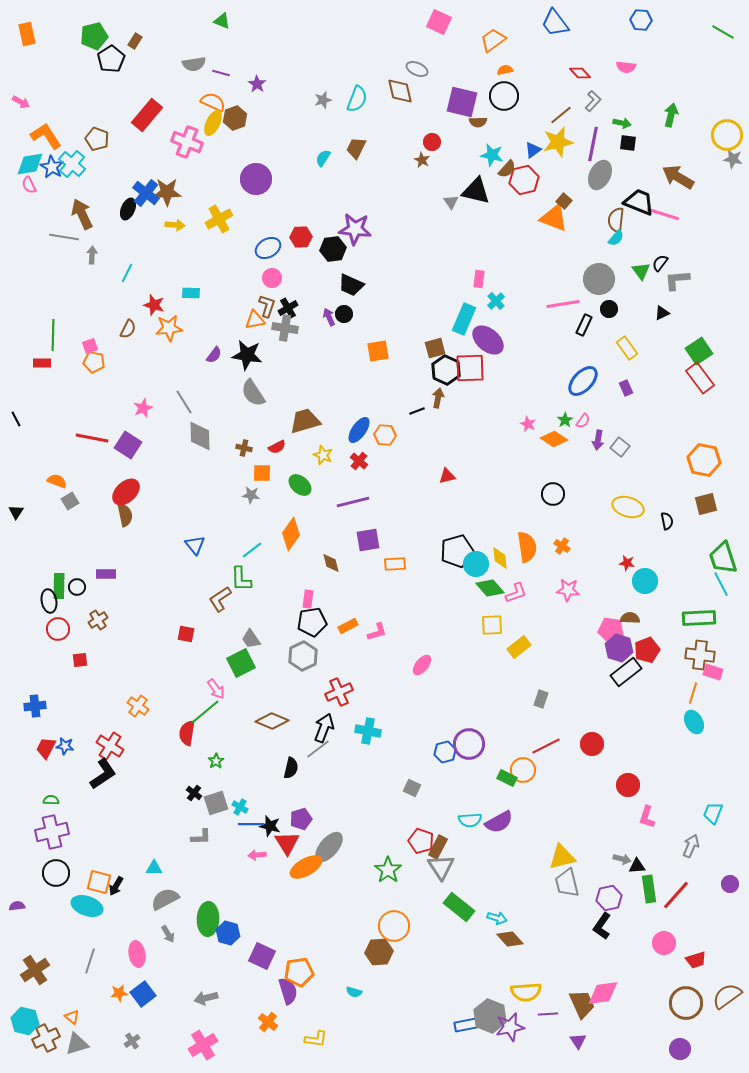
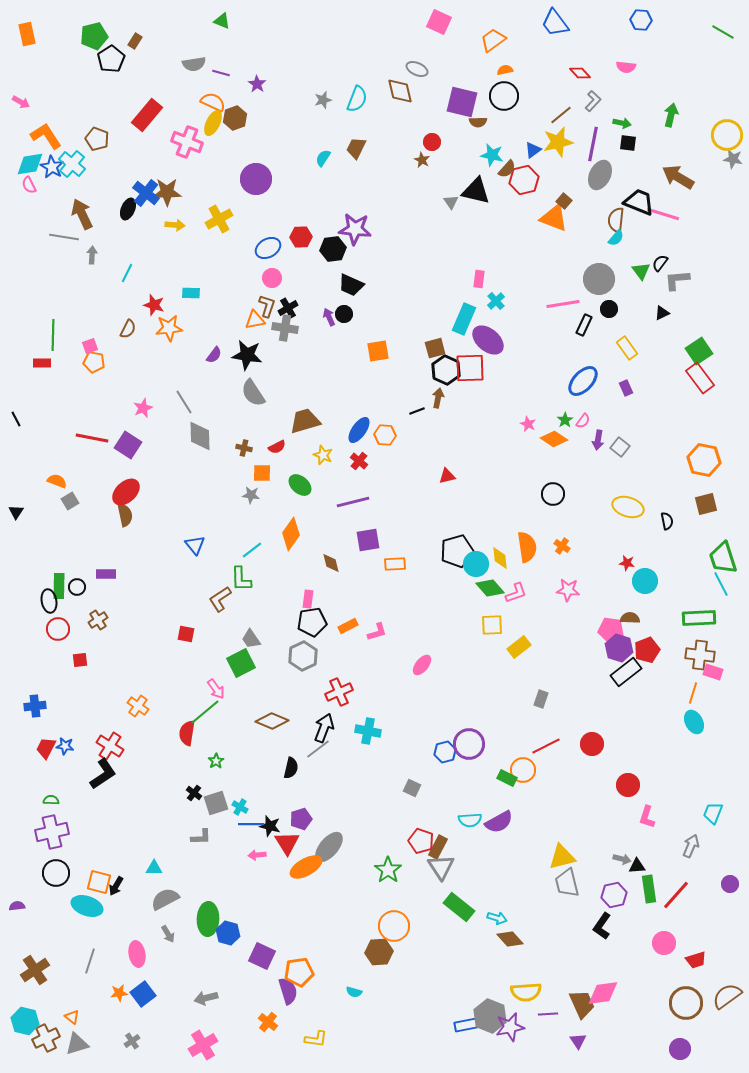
purple hexagon at (609, 898): moved 5 px right, 3 px up
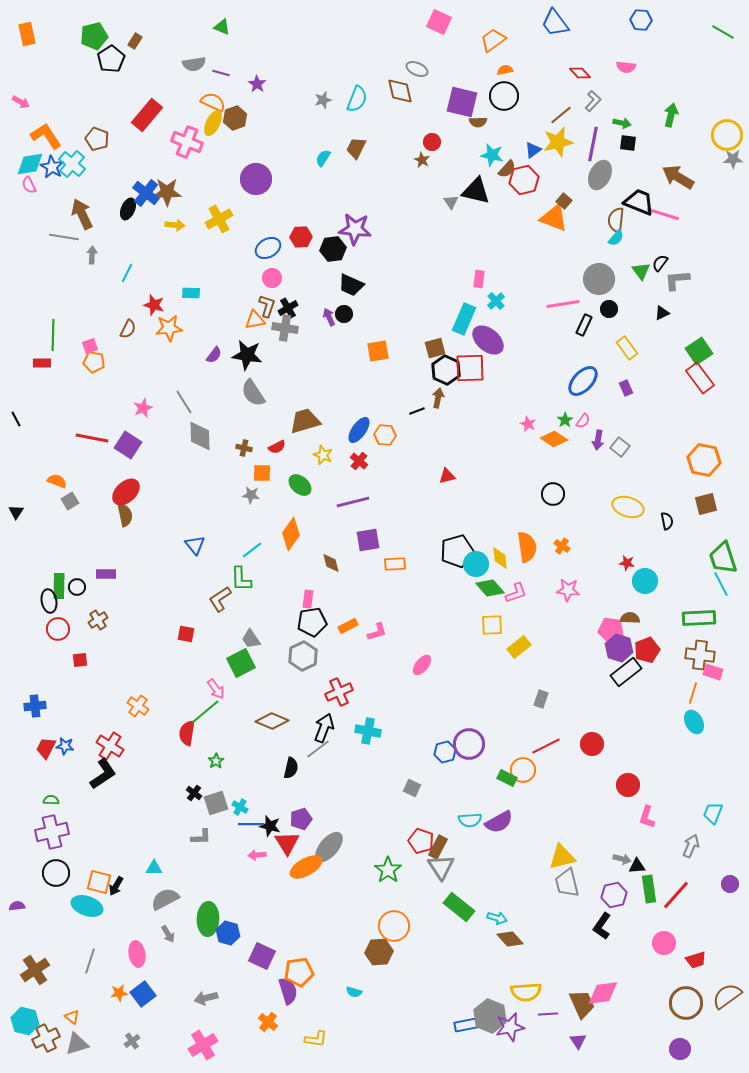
green triangle at (222, 21): moved 6 px down
gray star at (733, 159): rotated 12 degrees counterclockwise
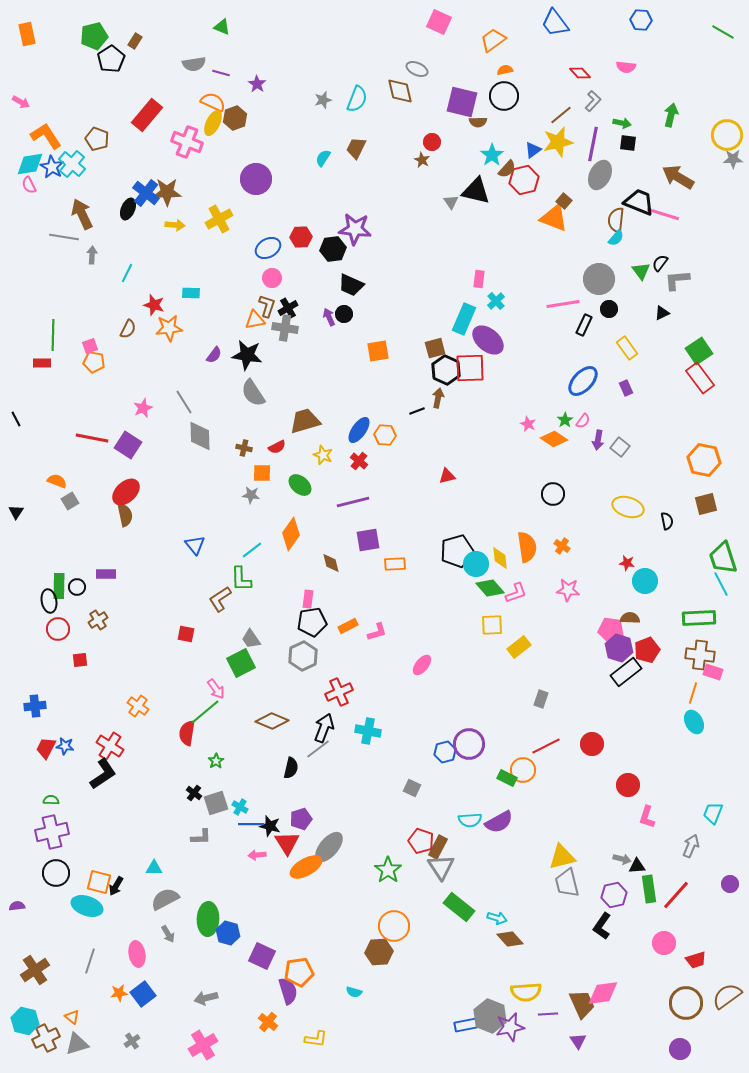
cyan star at (492, 155): rotated 25 degrees clockwise
